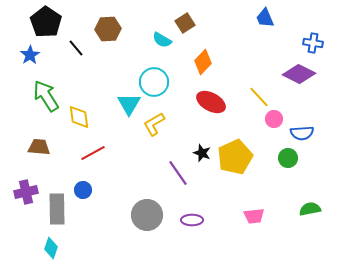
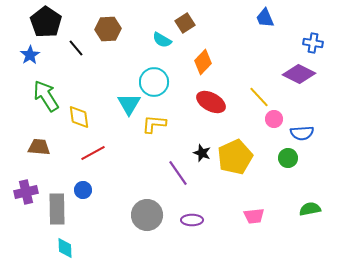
yellow L-shape: rotated 35 degrees clockwise
cyan diamond: moved 14 px right; rotated 20 degrees counterclockwise
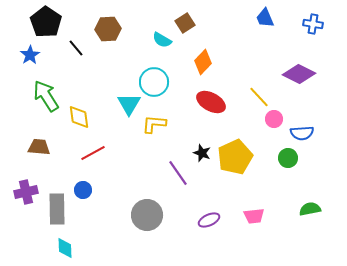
blue cross: moved 19 px up
purple ellipse: moved 17 px right; rotated 25 degrees counterclockwise
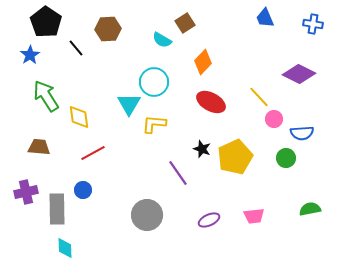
black star: moved 4 px up
green circle: moved 2 px left
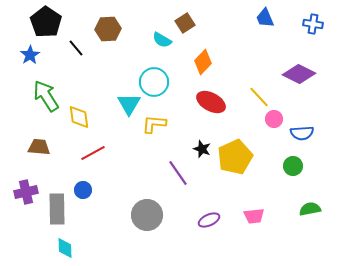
green circle: moved 7 px right, 8 px down
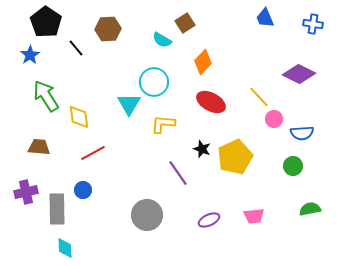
yellow L-shape: moved 9 px right
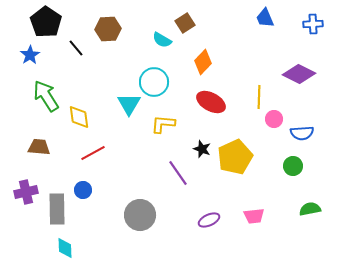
blue cross: rotated 12 degrees counterclockwise
yellow line: rotated 45 degrees clockwise
gray circle: moved 7 px left
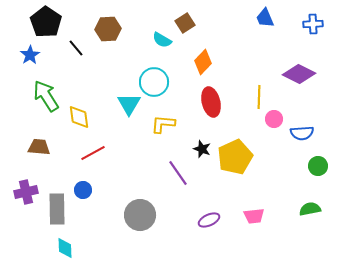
red ellipse: rotated 48 degrees clockwise
green circle: moved 25 px right
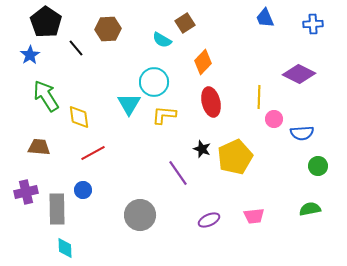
yellow L-shape: moved 1 px right, 9 px up
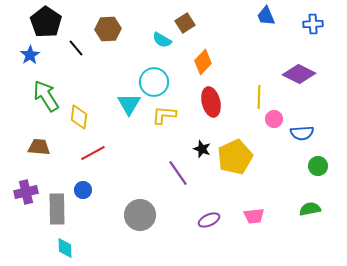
blue trapezoid: moved 1 px right, 2 px up
yellow diamond: rotated 15 degrees clockwise
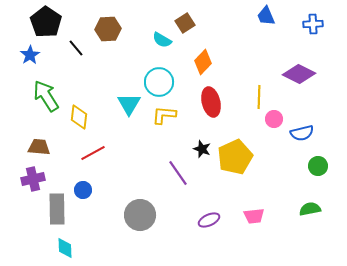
cyan circle: moved 5 px right
blue semicircle: rotated 10 degrees counterclockwise
purple cross: moved 7 px right, 13 px up
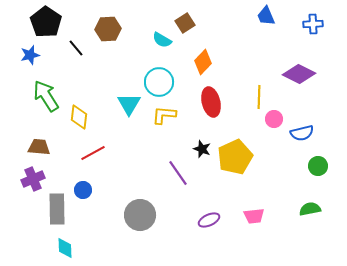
blue star: rotated 18 degrees clockwise
purple cross: rotated 10 degrees counterclockwise
